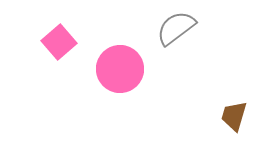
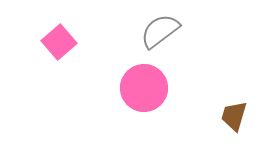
gray semicircle: moved 16 px left, 3 px down
pink circle: moved 24 px right, 19 px down
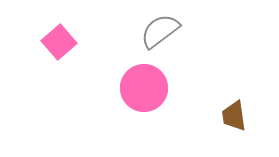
brown trapezoid: rotated 24 degrees counterclockwise
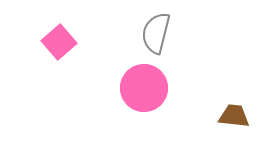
gray semicircle: moved 4 px left, 2 px down; rotated 39 degrees counterclockwise
brown trapezoid: rotated 104 degrees clockwise
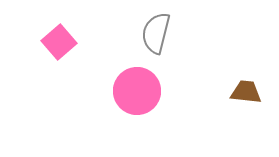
pink circle: moved 7 px left, 3 px down
brown trapezoid: moved 12 px right, 24 px up
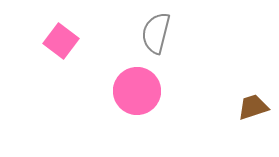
pink square: moved 2 px right, 1 px up; rotated 12 degrees counterclockwise
brown trapezoid: moved 7 px right, 15 px down; rotated 24 degrees counterclockwise
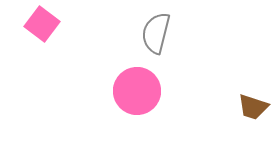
pink square: moved 19 px left, 17 px up
brown trapezoid: rotated 144 degrees counterclockwise
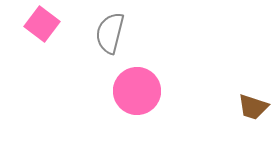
gray semicircle: moved 46 px left
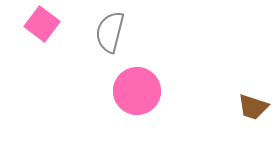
gray semicircle: moved 1 px up
